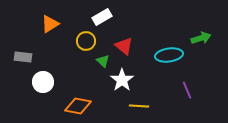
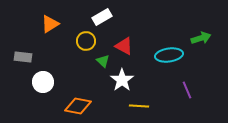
red triangle: rotated 12 degrees counterclockwise
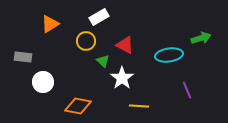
white rectangle: moved 3 px left
red triangle: moved 1 px right, 1 px up
white star: moved 2 px up
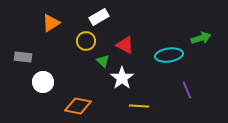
orange triangle: moved 1 px right, 1 px up
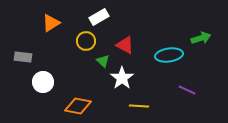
purple line: rotated 42 degrees counterclockwise
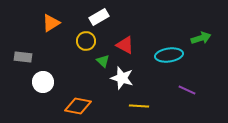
white star: rotated 20 degrees counterclockwise
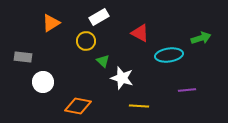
red triangle: moved 15 px right, 12 px up
purple line: rotated 30 degrees counterclockwise
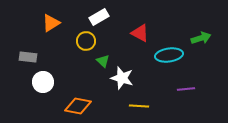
gray rectangle: moved 5 px right
purple line: moved 1 px left, 1 px up
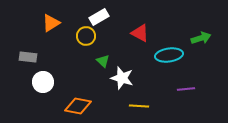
yellow circle: moved 5 px up
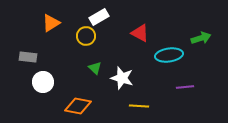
green triangle: moved 8 px left, 7 px down
purple line: moved 1 px left, 2 px up
